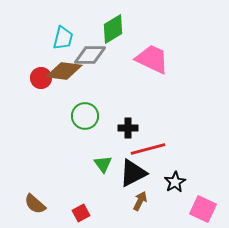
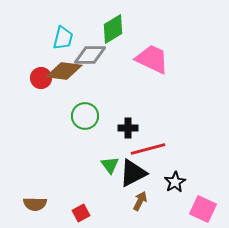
green triangle: moved 7 px right, 1 px down
brown semicircle: rotated 40 degrees counterclockwise
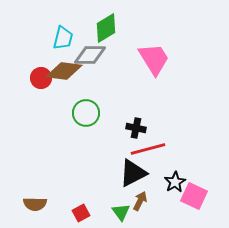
green diamond: moved 7 px left, 1 px up
pink trapezoid: moved 2 px right; rotated 33 degrees clockwise
green circle: moved 1 px right, 3 px up
black cross: moved 8 px right; rotated 12 degrees clockwise
green triangle: moved 11 px right, 47 px down
pink square: moved 9 px left, 13 px up
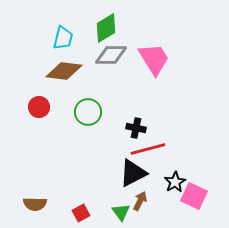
gray diamond: moved 21 px right
red circle: moved 2 px left, 29 px down
green circle: moved 2 px right, 1 px up
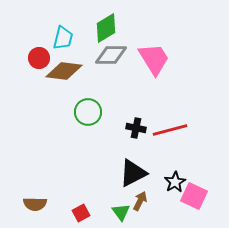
red circle: moved 49 px up
red line: moved 22 px right, 19 px up
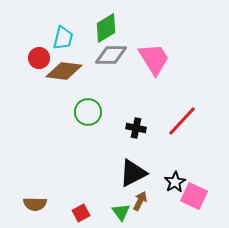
red line: moved 12 px right, 9 px up; rotated 32 degrees counterclockwise
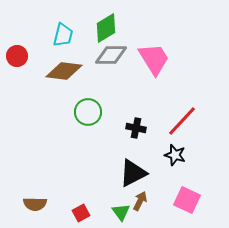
cyan trapezoid: moved 3 px up
red circle: moved 22 px left, 2 px up
black star: moved 27 px up; rotated 25 degrees counterclockwise
pink square: moved 7 px left, 4 px down
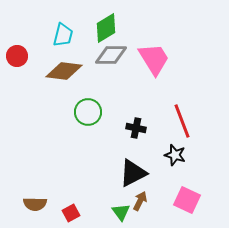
red line: rotated 64 degrees counterclockwise
red square: moved 10 px left
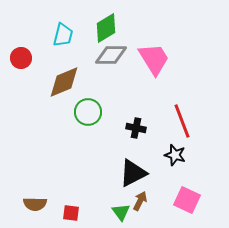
red circle: moved 4 px right, 2 px down
brown diamond: moved 11 px down; rotated 30 degrees counterclockwise
red square: rotated 36 degrees clockwise
